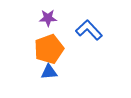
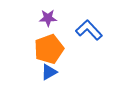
blue triangle: rotated 24 degrees counterclockwise
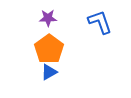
blue L-shape: moved 11 px right, 8 px up; rotated 24 degrees clockwise
orange pentagon: rotated 16 degrees counterclockwise
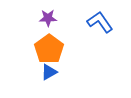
blue L-shape: rotated 16 degrees counterclockwise
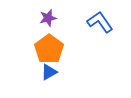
purple star: rotated 12 degrees counterclockwise
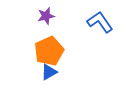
purple star: moved 2 px left, 2 px up
orange pentagon: moved 2 px down; rotated 12 degrees clockwise
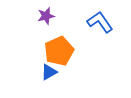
orange pentagon: moved 10 px right
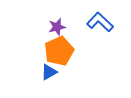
purple star: moved 11 px right, 11 px down
blue L-shape: rotated 12 degrees counterclockwise
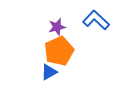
blue L-shape: moved 4 px left, 2 px up
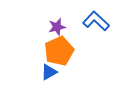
blue L-shape: moved 1 px down
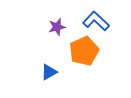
orange pentagon: moved 25 px right
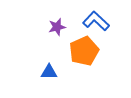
blue triangle: rotated 30 degrees clockwise
